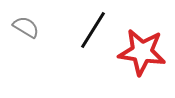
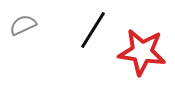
gray semicircle: moved 3 px left, 2 px up; rotated 56 degrees counterclockwise
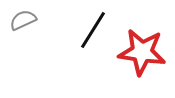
gray semicircle: moved 5 px up
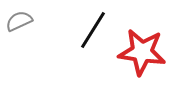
gray semicircle: moved 4 px left, 1 px down
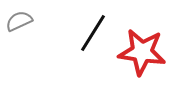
black line: moved 3 px down
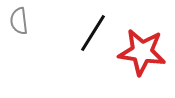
gray semicircle: rotated 72 degrees counterclockwise
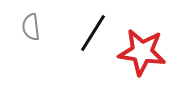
gray semicircle: moved 12 px right, 6 px down
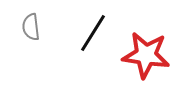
red star: moved 4 px right, 3 px down
